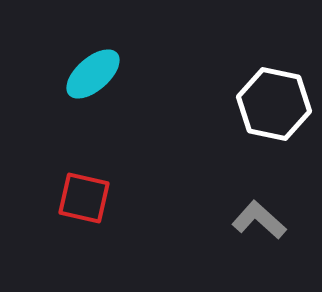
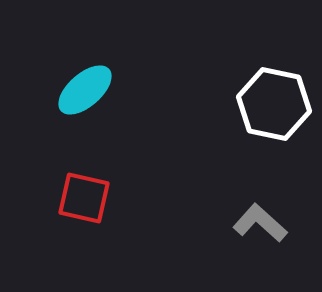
cyan ellipse: moved 8 px left, 16 px down
gray L-shape: moved 1 px right, 3 px down
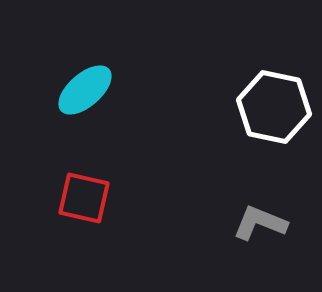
white hexagon: moved 3 px down
gray L-shape: rotated 20 degrees counterclockwise
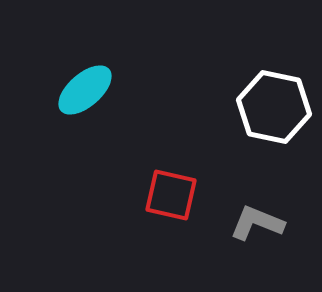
red square: moved 87 px right, 3 px up
gray L-shape: moved 3 px left
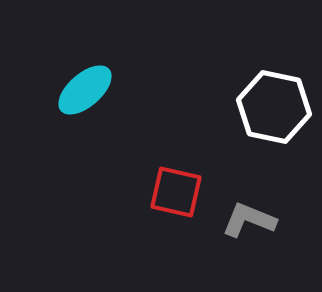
red square: moved 5 px right, 3 px up
gray L-shape: moved 8 px left, 3 px up
